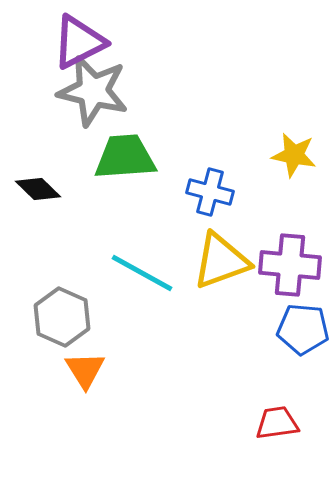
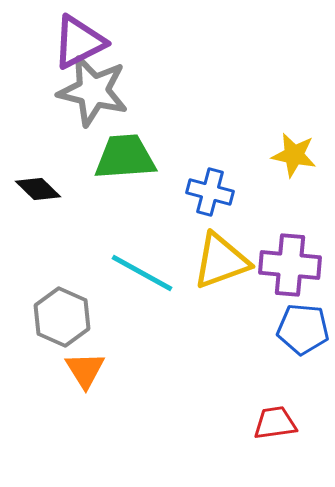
red trapezoid: moved 2 px left
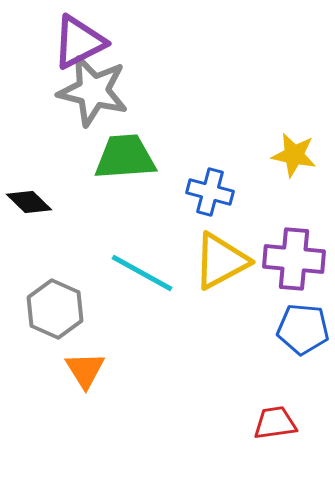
black diamond: moved 9 px left, 13 px down
yellow triangle: rotated 8 degrees counterclockwise
purple cross: moved 4 px right, 6 px up
gray hexagon: moved 7 px left, 8 px up
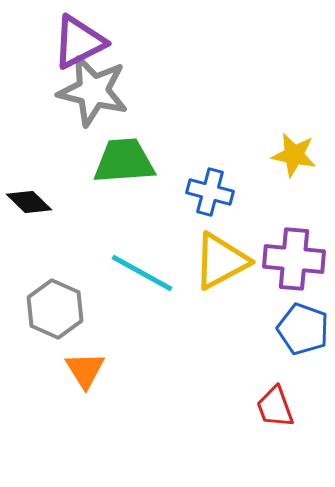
green trapezoid: moved 1 px left, 4 px down
blue pentagon: rotated 15 degrees clockwise
red trapezoid: moved 16 px up; rotated 102 degrees counterclockwise
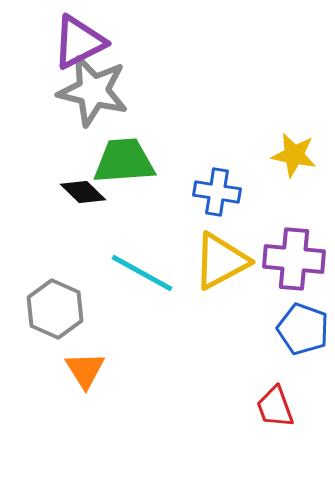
blue cross: moved 7 px right; rotated 6 degrees counterclockwise
black diamond: moved 54 px right, 10 px up
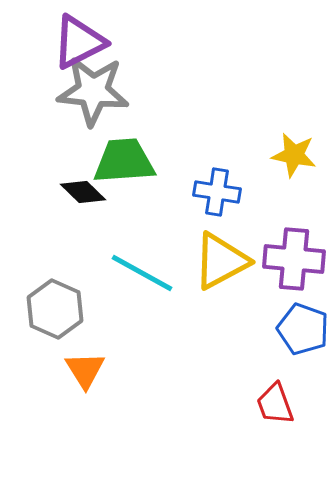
gray star: rotated 8 degrees counterclockwise
red trapezoid: moved 3 px up
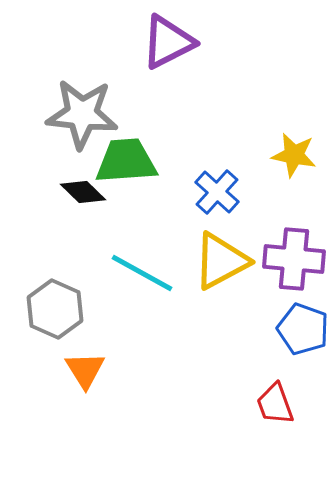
purple triangle: moved 89 px right
gray star: moved 11 px left, 23 px down
green trapezoid: moved 2 px right
blue cross: rotated 33 degrees clockwise
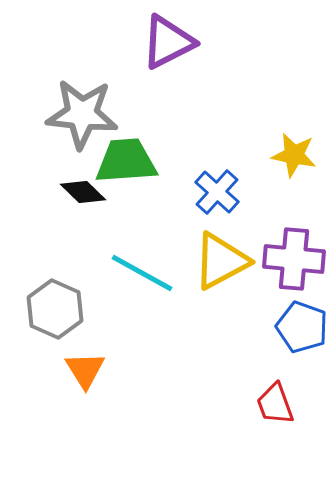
blue pentagon: moved 1 px left, 2 px up
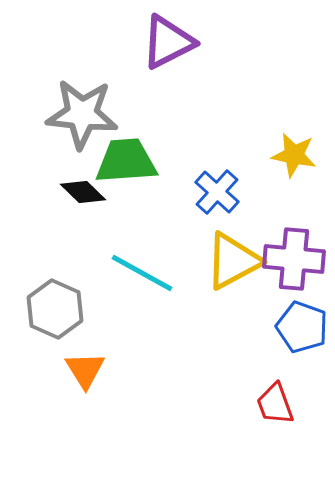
yellow triangle: moved 12 px right
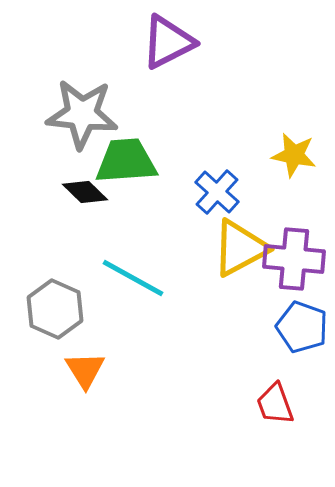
black diamond: moved 2 px right
yellow triangle: moved 7 px right, 13 px up
cyan line: moved 9 px left, 5 px down
